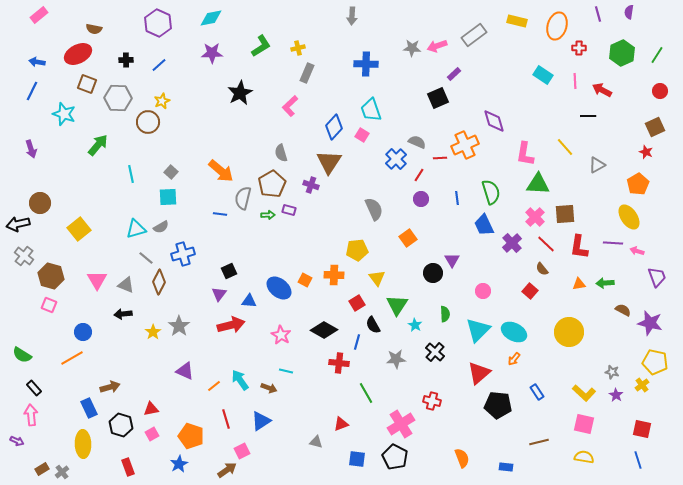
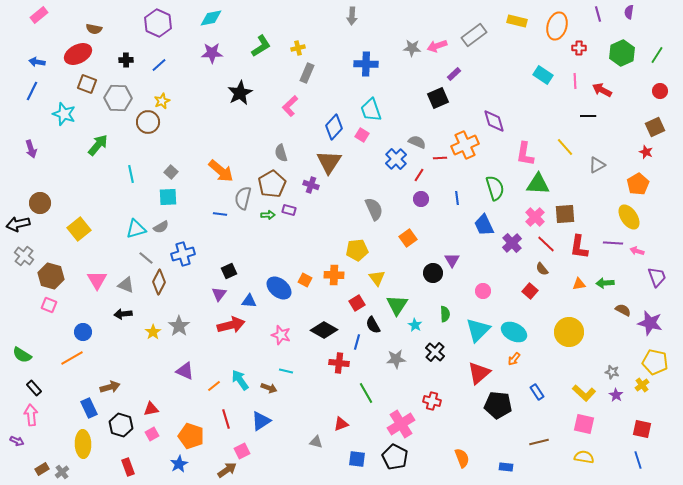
green semicircle at (491, 192): moved 4 px right, 4 px up
pink star at (281, 335): rotated 12 degrees counterclockwise
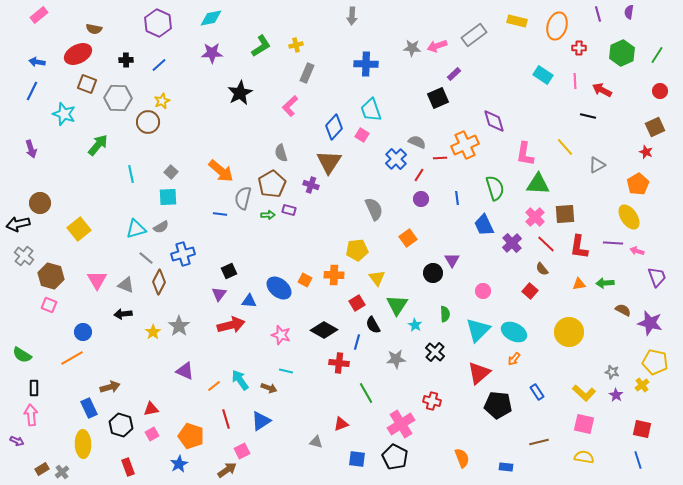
yellow cross at (298, 48): moved 2 px left, 3 px up
black line at (588, 116): rotated 14 degrees clockwise
black rectangle at (34, 388): rotated 42 degrees clockwise
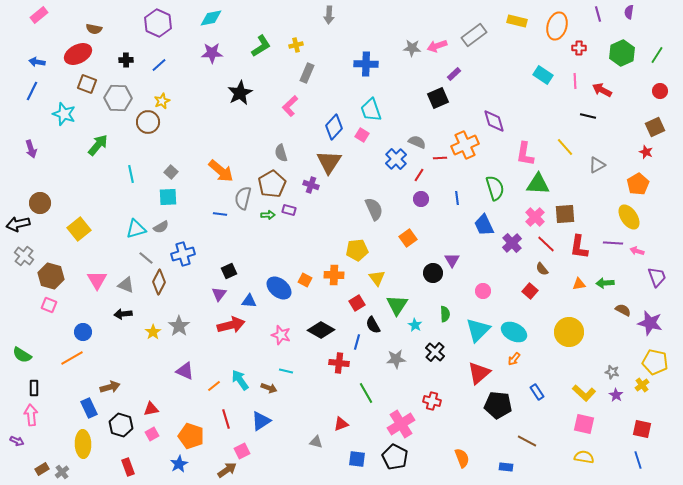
gray arrow at (352, 16): moved 23 px left, 1 px up
black diamond at (324, 330): moved 3 px left
brown line at (539, 442): moved 12 px left, 1 px up; rotated 42 degrees clockwise
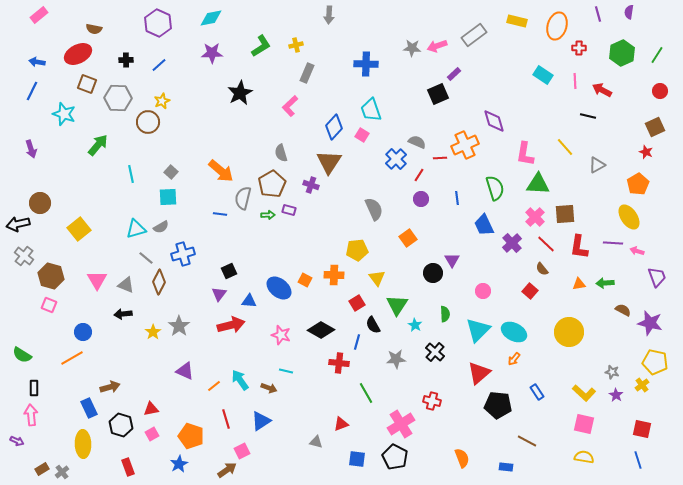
black square at (438, 98): moved 4 px up
